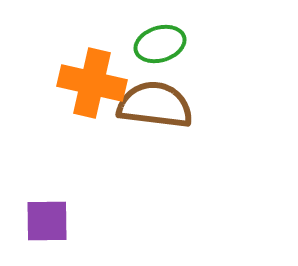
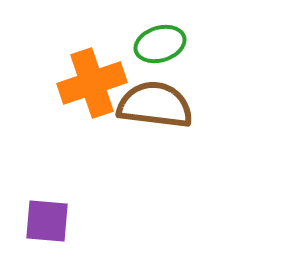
orange cross: rotated 32 degrees counterclockwise
purple square: rotated 6 degrees clockwise
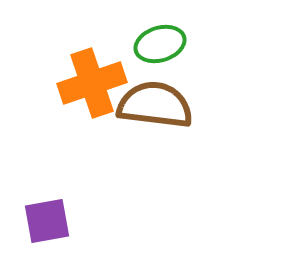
purple square: rotated 15 degrees counterclockwise
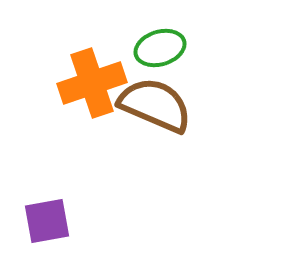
green ellipse: moved 4 px down
brown semicircle: rotated 16 degrees clockwise
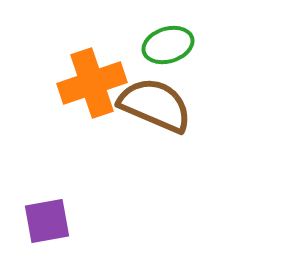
green ellipse: moved 8 px right, 3 px up
